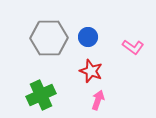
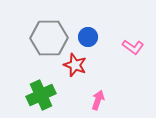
red star: moved 16 px left, 6 px up
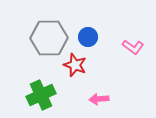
pink arrow: moved 1 px right, 1 px up; rotated 114 degrees counterclockwise
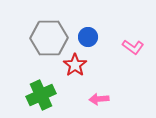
red star: rotated 15 degrees clockwise
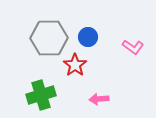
green cross: rotated 8 degrees clockwise
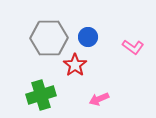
pink arrow: rotated 18 degrees counterclockwise
